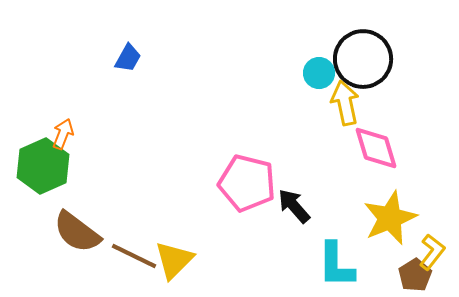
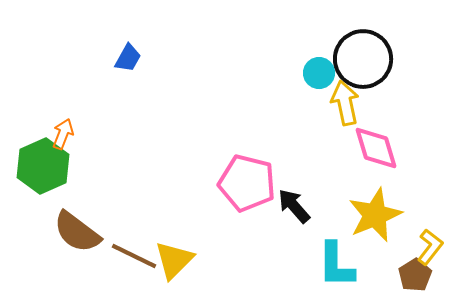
yellow star: moved 15 px left, 3 px up
yellow L-shape: moved 2 px left, 5 px up
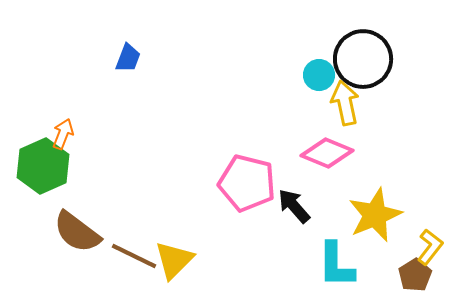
blue trapezoid: rotated 8 degrees counterclockwise
cyan circle: moved 2 px down
pink diamond: moved 49 px left, 5 px down; rotated 51 degrees counterclockwise
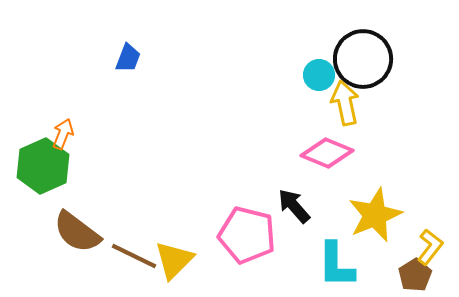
pink pentagon: moved 52 px down
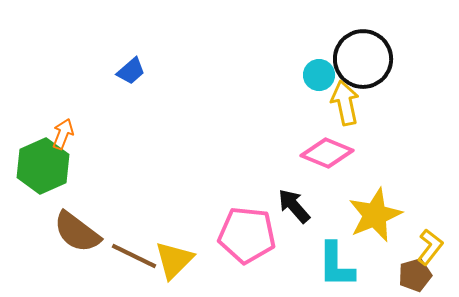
blue trapezoid: moved 3 px right, 13 px down; rotated 28 degrees clockwise
pink pentagon: rotated 8 degrees counterclockwise
brown pentagon: rotated 16 degrees clockwise
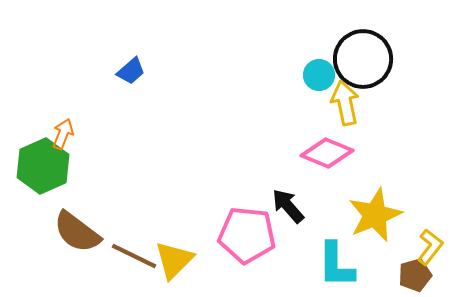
black arrow: moved 6 px left
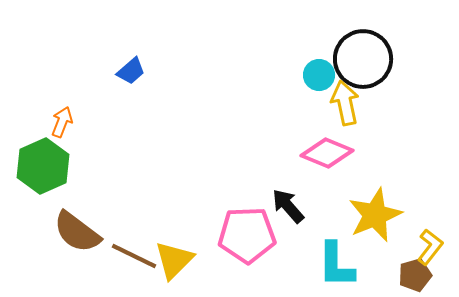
orange arrow: moved 1 px left, 12 px up
pink pentagon: rotated 8 degrees counterclockwise
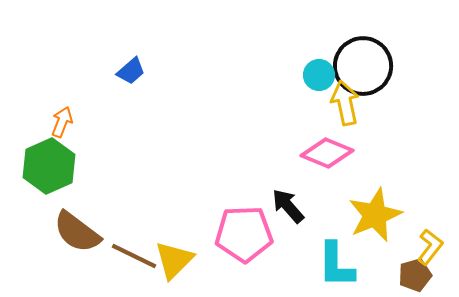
black circle: moved 7 px down
green hexagon: moved 6 px right
pink pentagon: moved 3 px left, 1 px up
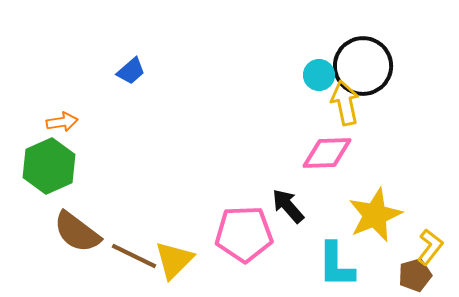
orange arrow: rotated 60 degrees clockwise
pink diamond: rotated 24 degrees counterclockwise
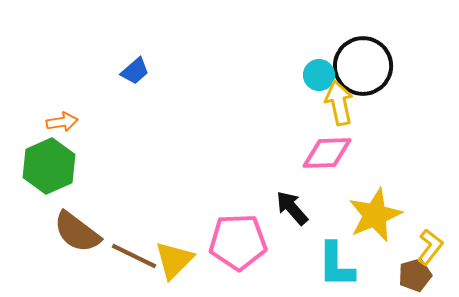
blue trapezoid: moved 4 px right
yellow arrow: moved 6 px left
black arrow: moved 4 px right, 2 px down
pink pentagon: moved 6 px left, 8 px down
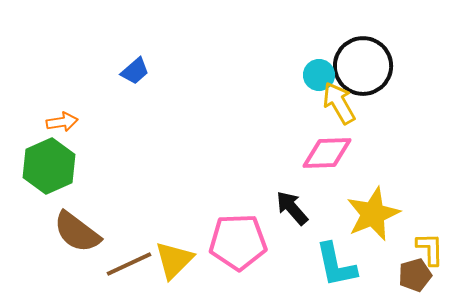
yellow arrow: rotated 18 degrees counterclockwise
yellow star: moved 2 px left, 1 px up
yellow L-shape: moved 2 px down; rotated 39 degrees counterclockwise
brown line: moved 5 px left, 8 px down; rotated 51 degrees counterclockwise
cyan L-shape: rotated 12 degrees counterclockwise
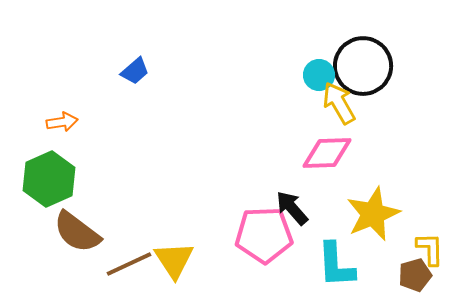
green hexagon: moved 13 px down
pink pentagon: moved 26 px right, 7 px up
yellow triangle: rotated 18 degrees counterclockwise
cyan L-shape: rotated 9 degrees clockwise
